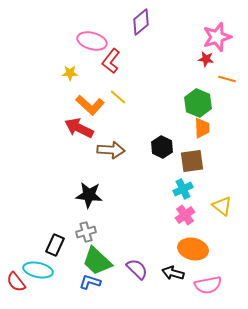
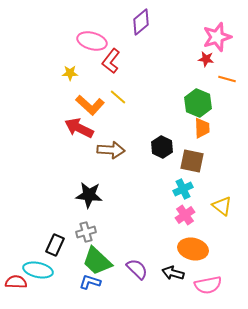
brown square: rotated 20 degrees clockwise
red semicircle: rotated 130 degrees clockwise
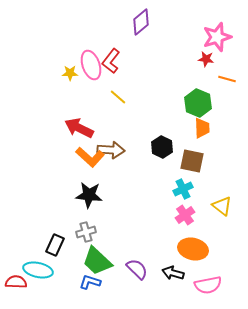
pink ellipse: moved 1 px left, 24 px down; rotated 56 degrees clockwise
orange L-shape: moved 52 px down
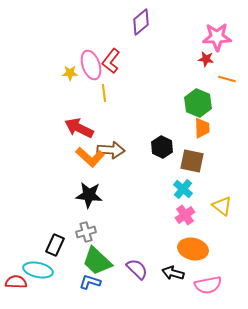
pink star: rotated 16 degrees clockwise
yellow line: moved 14 px left, 4 px up; rotated 42 degrees clockwise
cyan cross: rotated 24 degrees counterclockwise
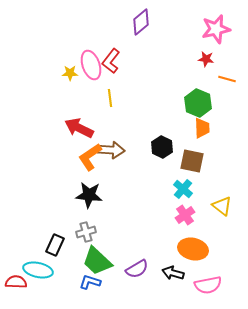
pink star: moved 1 px left, 8 px up; rotated 12 degrees counterclockwise
yellow line: moved 6 px right, 5 px down
orange L-shape: rotated 104 degrees clockwise
purple semicircle: rotated 105 degrees clockwise
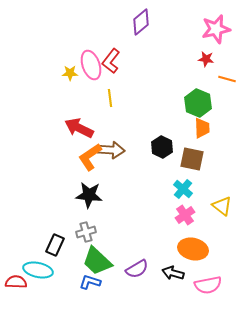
brown square: moved 2 px up
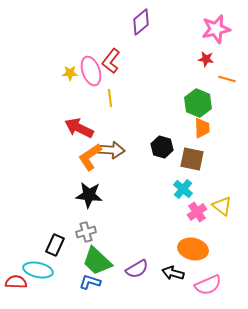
pink ellipse: moved 6 px down
black hexagon: rotated 10 degrees counterclockwise
pink cross: moved 12 px right, 3 px up
pink semicircle: rotated 12 degrees counterclockwise
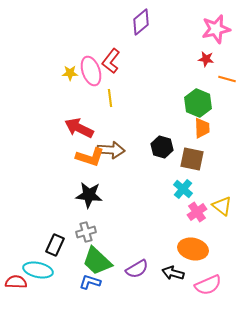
orange L-shape: rotated 128 degrees counterclockwise
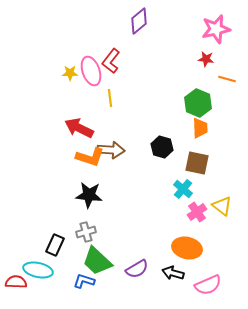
purple diamond: moved 2 px left, 1 px up
orange trapezoid: moved 2 px left
brown square: moved 5 px right, 4 px down
orange ellipse: moved 6 px left, 1 px up
blue L-shape: moved 6 px left, 1 px up
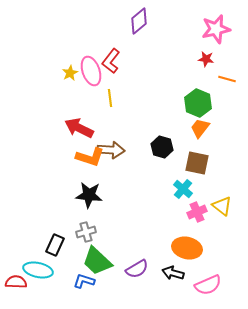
yellow star: rotated 28 degrees counterclockwise
orange trapezoid: rotated 140 degrees counterclockwise
pink cross: rotated 12 degrees clockwise
